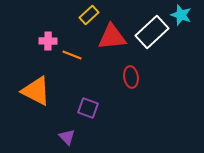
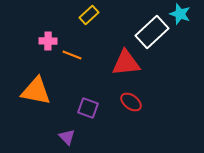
cyan star: moved 1 px left, 1 px up
red triangle: moved 14 px right, 26 px down
red ellipse: moved 25 px down; rotated 45 degrees counterclockwise
orange triangle: rotated 16 degrees counterclockwise
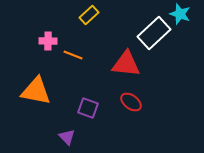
white rectangle: moved 2 px right, 1 px down
orange line: moved 1 px right
red triangle: moved 1 px down; rotated 12 degrees clockwise
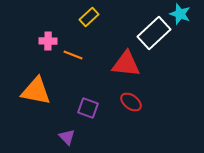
yellow rectangle: moved 2 px down
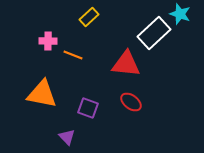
orange triangle: moved 6 px right, 3 px down
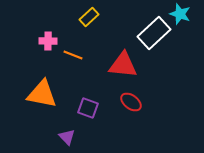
red triangle: moved 3 px left, 1 px down
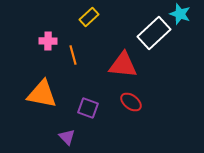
orange line: rotated 54 degrees clockwise
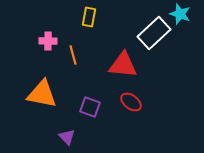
yellow rectangle: rotated 36 degrees counterclockwise
purple square: moved 2 px right, 1 px up
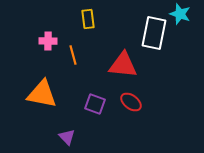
yellow rectangle: moved 1 px left, 2 px down; rotated 18 degrees counterclockwise
white rectangle: rotated 36 degrees counterclockwise
purple square: moved 5 px right, 3 px up
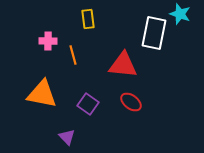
purple square: moved 7 px left; rotated 15 degrees clockwise
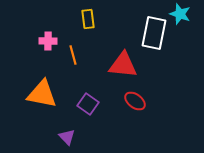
red ellipse: moved 4 px right, 1 px up
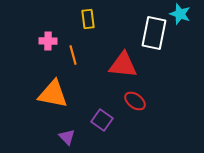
orange triangle: moved 11 px right
purple square: moved 14 px right, 16 px down
